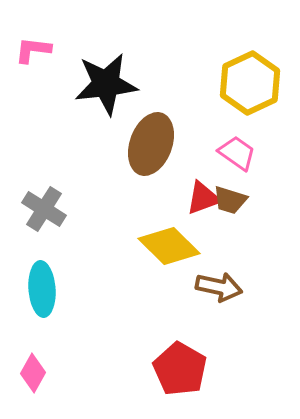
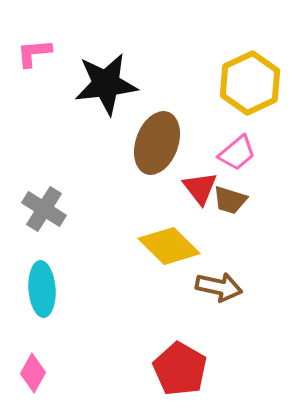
pink L-shape: moved 1 px right, 3 px down; rotated 12 degrees counterclockwise
brown ellipse: moved 6 px right, 1 px up
pink trapezoid: rotated 105 degrees clockwise
red triangle: moved 3 px left, 10 px up; rotated 48 degrees counterclockwise
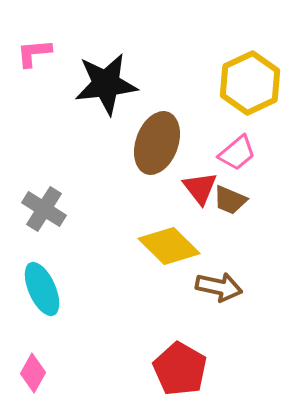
brown trapezoid: rotated 6 degrees clockwise
cyan ellipse: rotated 20 degrees counterclockwise
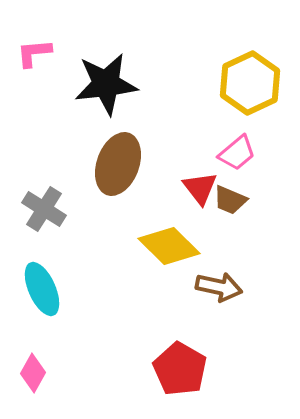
brown ellipse: moved 39 px left, 21 px down
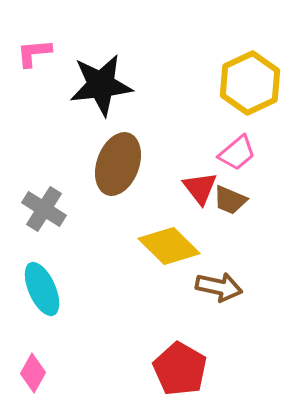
black star: moved 5 px left, 1 px down
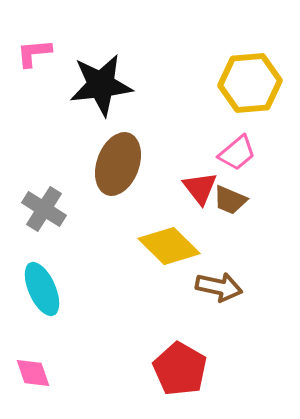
yellow hexagon: rotated 20 degrees clockwise
pink diamond: rotated 48 degrees counterclockwise
